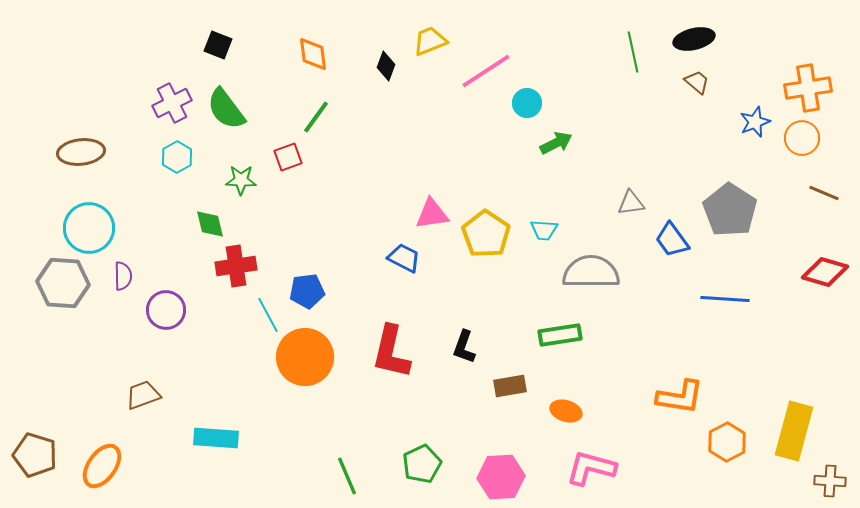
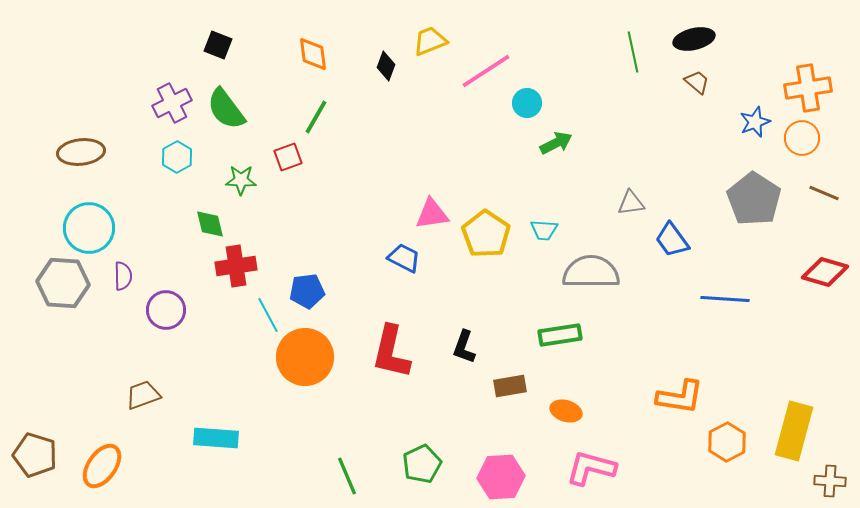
green line at (316, 117): rotated 6 degrees counterclockwise
gray pentagon at (730, 210): moved 24 px right, 11 px up
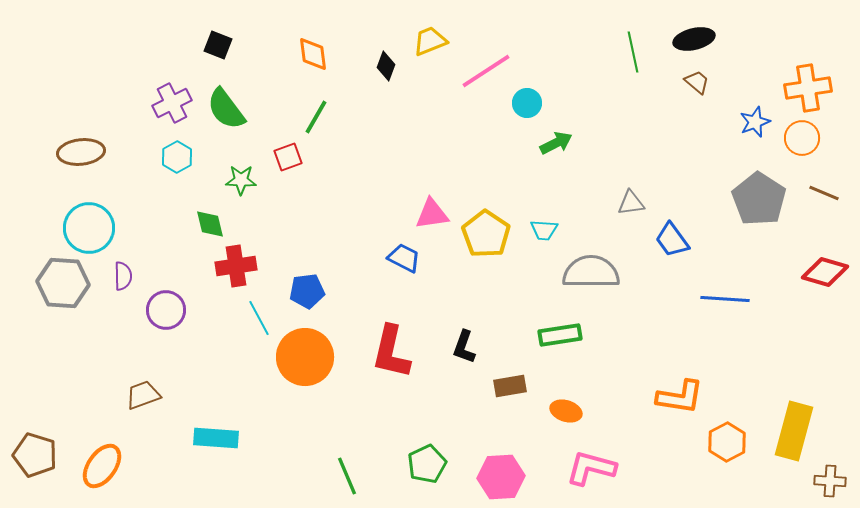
gray pentagon at (754, 199): moved 5 px right
cyan line at (268, 315): moved 9 px left, 3 px down
green pentagon at (422, 464): moved 5 px right
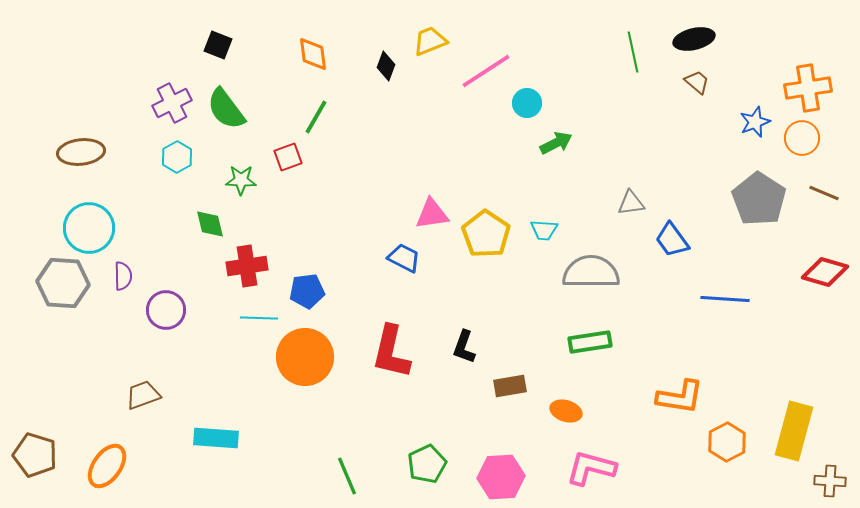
red cross at (236, 266): moved 11 px right
cyan line at (259, 318): rotated 60 degrees counterclockwise
green rectangle at (560, 335): moved 30 px right, 7 px down
orange ellipse at (102, 466): moved 5 px right
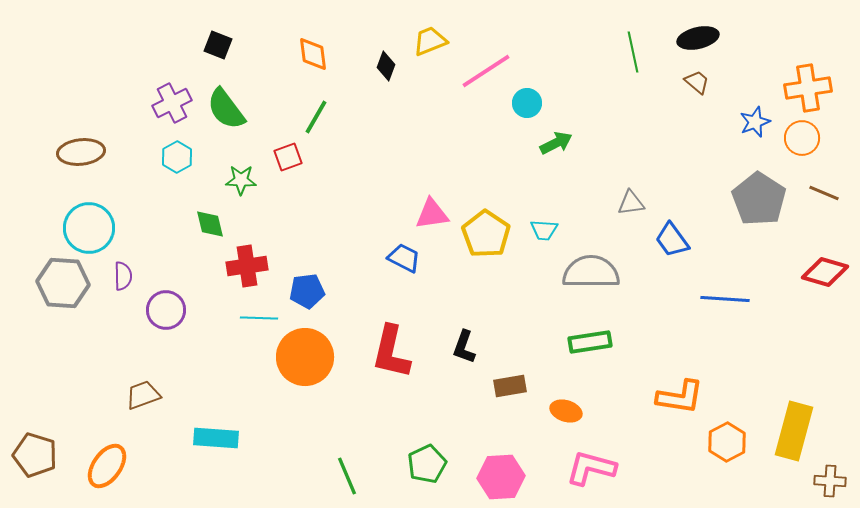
black ellipse at (694, 39): moved 4 px right, 1 px up
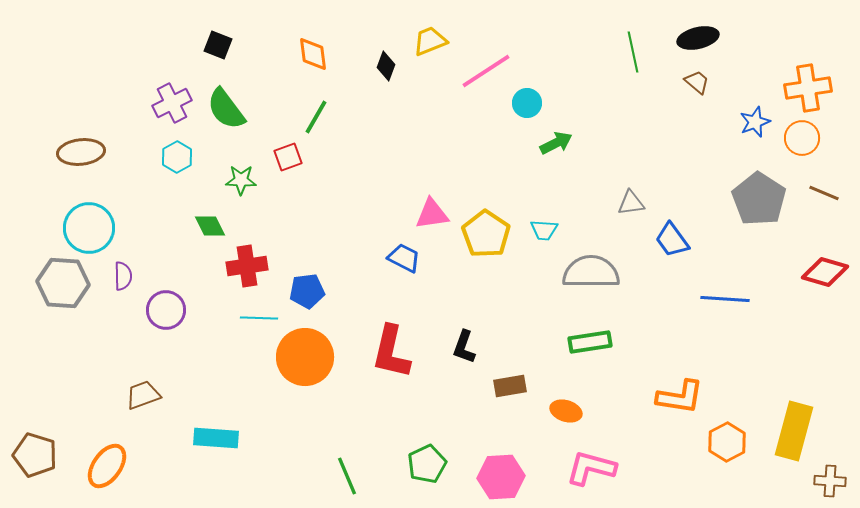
green diamond at (210, 224): moved 2 px down; rotated 12 degrees counterclockwise
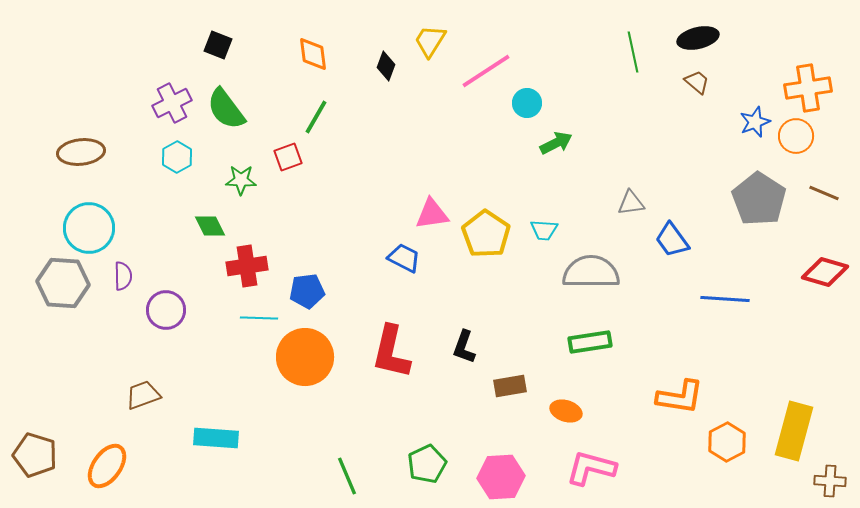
yellow trapezoid at (430, 41): rotated 36 degrees counterclockwise
orange circle at (802, 138): moved 6 px left, 2 px up
